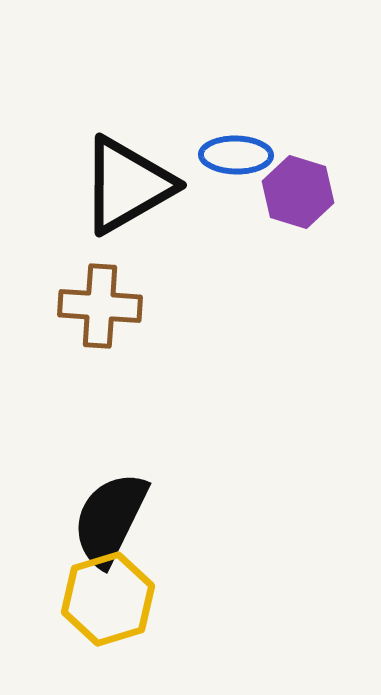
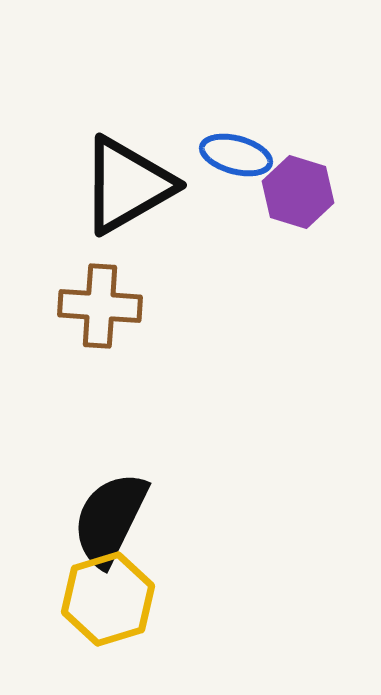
blue ellipse: rotated 14 degrees clockwise
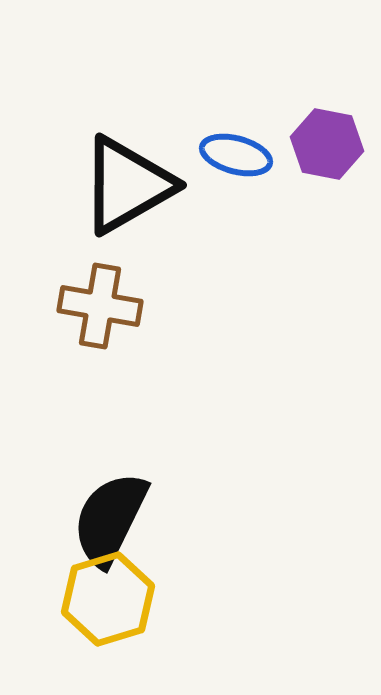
purple hexagon: moved 29 px right, 48 px up; rotated 6 degrees counterclockwise
brown cross: rotated 6 degrees clockwise
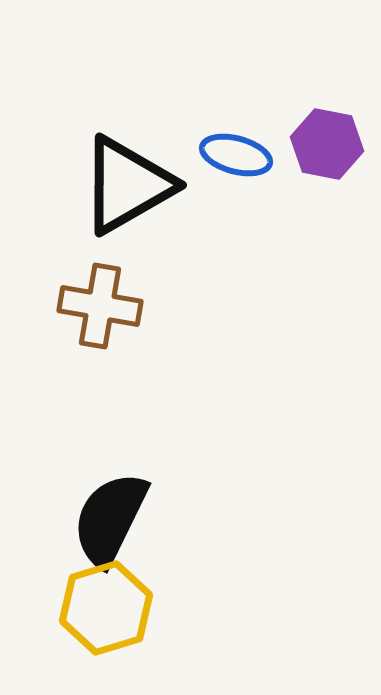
yellow hexagon: moved 2 px left, 9 px down
